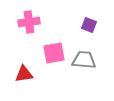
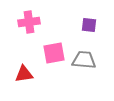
purple square: rotated 14 degrees counterclockwise
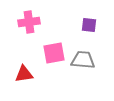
gray trapezoid: moved 1 px left
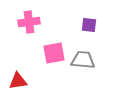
red triangle: moved 6 px left, 7 px down
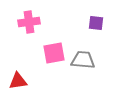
purple square: moved 7 px right, 2 px up
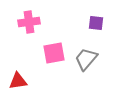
gray trapezoid: moved 3 px right, 1 px up; rotated 55 degrees counterclockwise
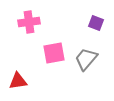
purple square: rotated 14 degrees clockwise
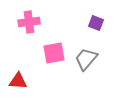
red triangle: rotated 12 degrees clockwise
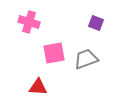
pink cross: rotated 25 degrees clockwise
gray trapezoid: rotated 30 degrees clockwise
red triangle: moved 20 px right, 6 px down
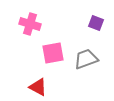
pink cross: moved 1 px right, 2 px down
pink square: moved 1 px left
red triangle: rotated 24 degrees clockwise
